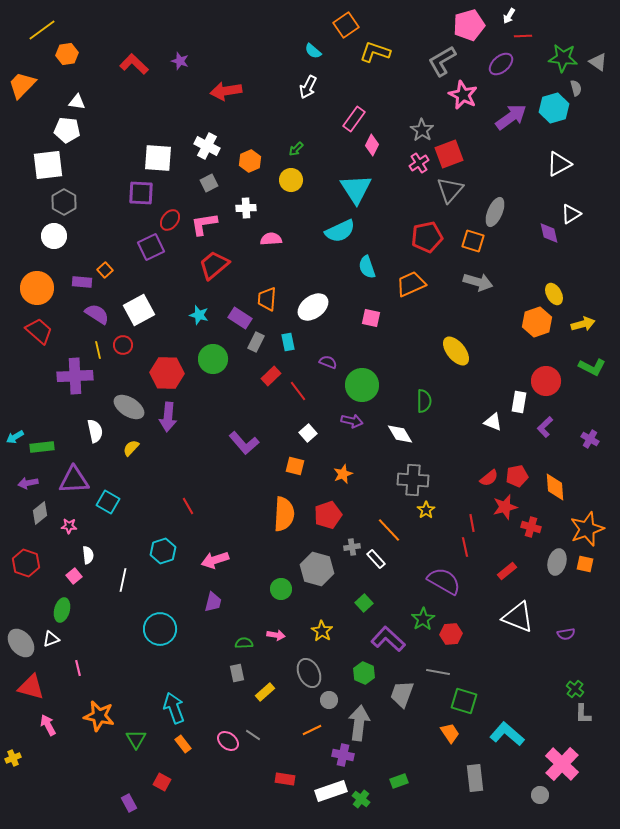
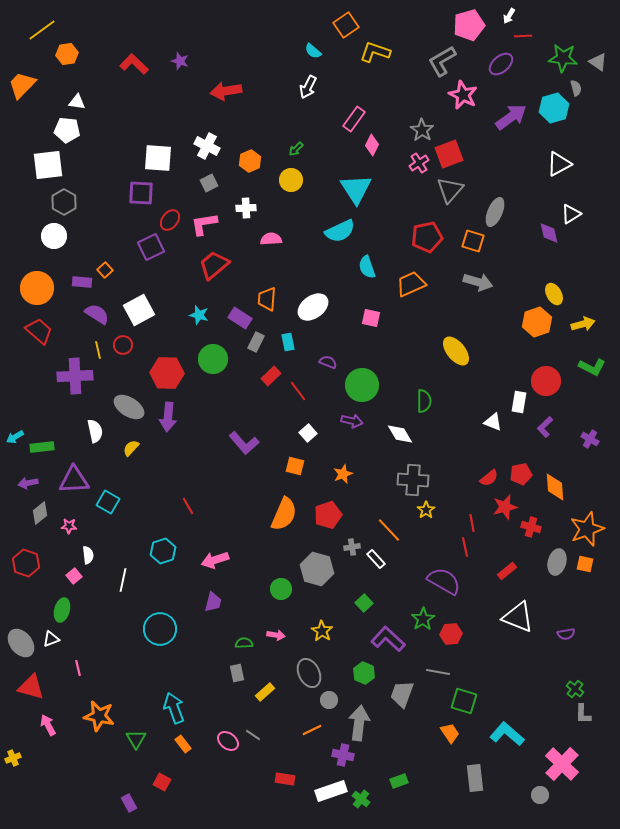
red pentagon at (517, 476): moved 4 px right, 2 px up
orange semicircle at (284, 514): rotated 20 degrees clockwise
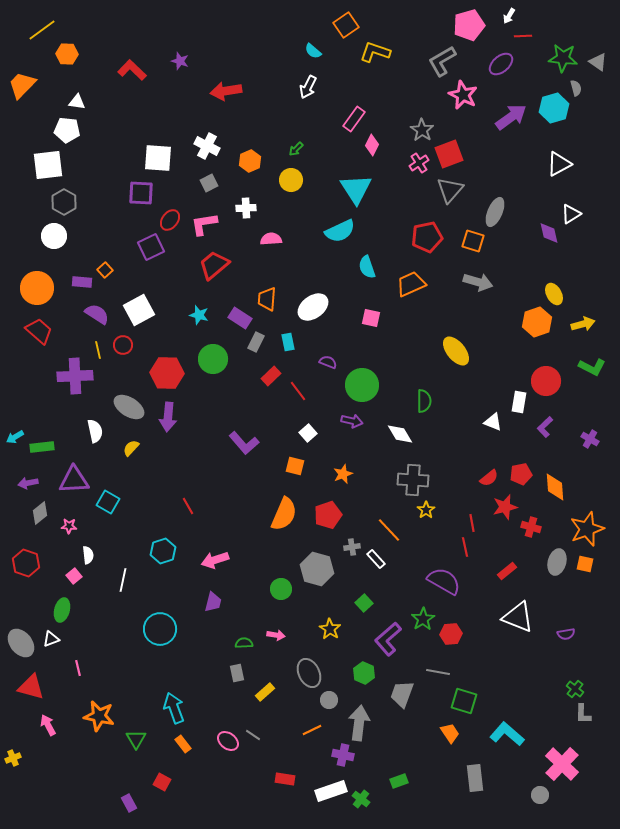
orange hexagon at (67, 54): rotated 10 degrees clockwise
red L-shape at (134, 64): moved 2 px left, 6 px down
yellow star at (322, 631): moved 8 px right, 2 px up
purple L-shape at (388, 639): rotated 84 degrees counterclockwise
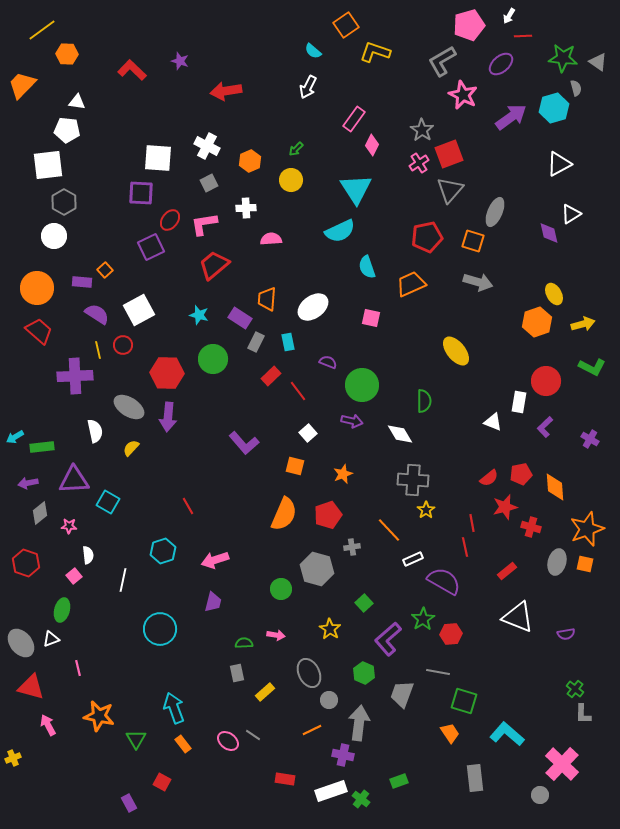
white rectangle at (376, 559): moved 37 px right; rotated 72 degrees counterclockwise
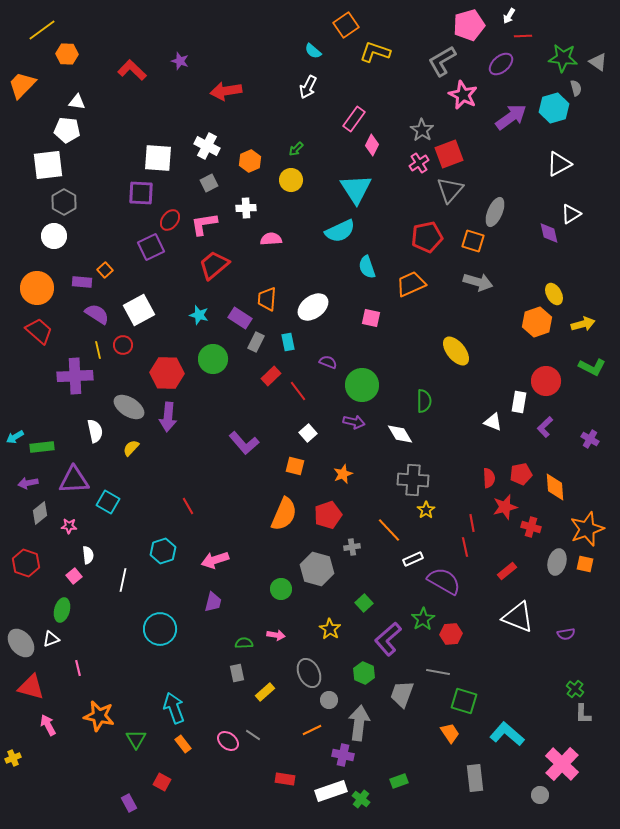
purple arrow at (352, 421): moved 2 px right, 1 px down
red semicircle at (489, 478): rotated 54 degrees counterclockwise
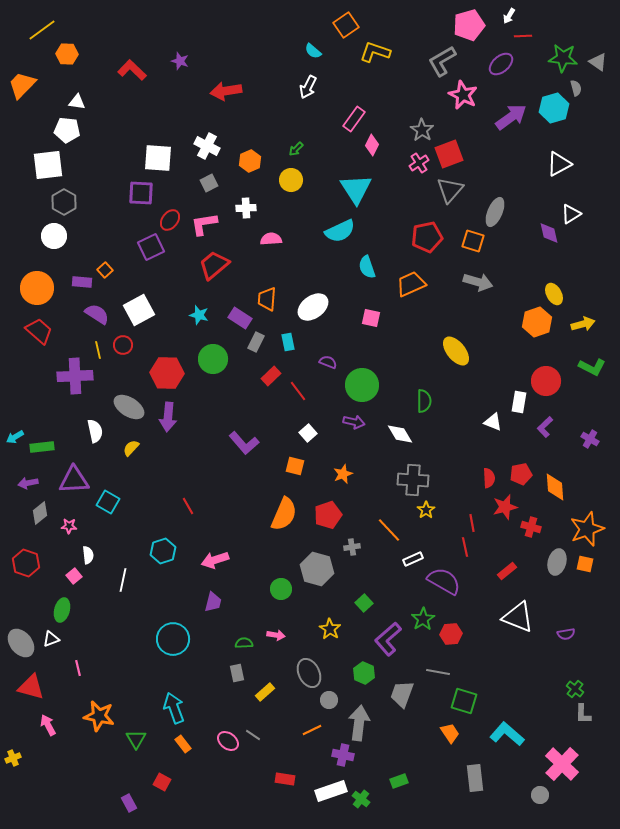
cyan circle at (160, 629): moved 13 px right, 10 px down
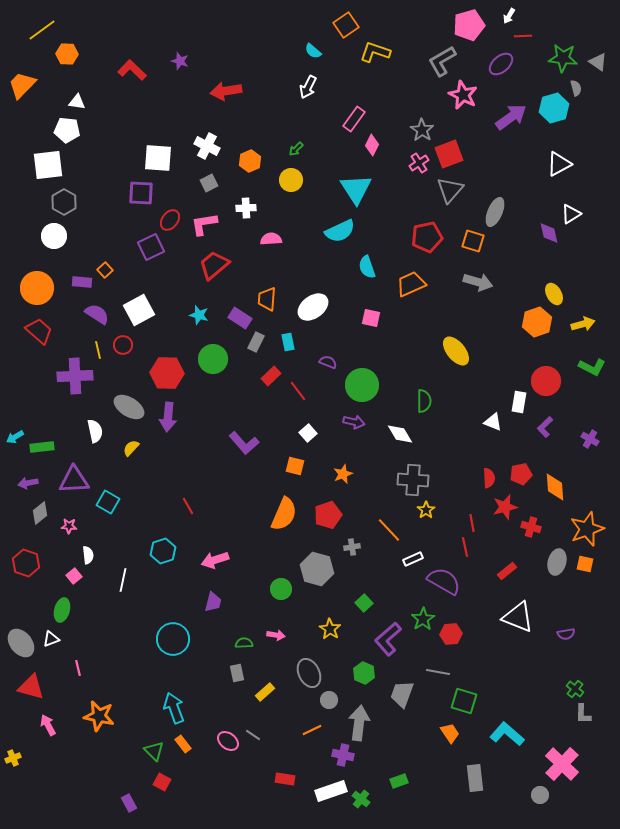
green triangle at (136, 739): moved 18 px right, 12 px down; rotated 15 degrees counterclockwise
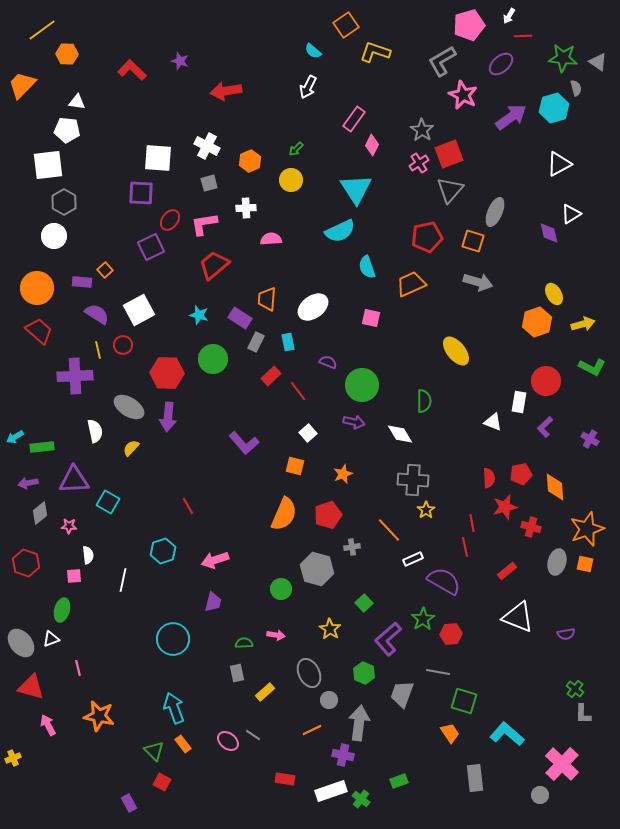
gray square at (209, 183): rotated 12 degrees clockwise
pink square at (74, 576): rotated 35 degrees clockwise
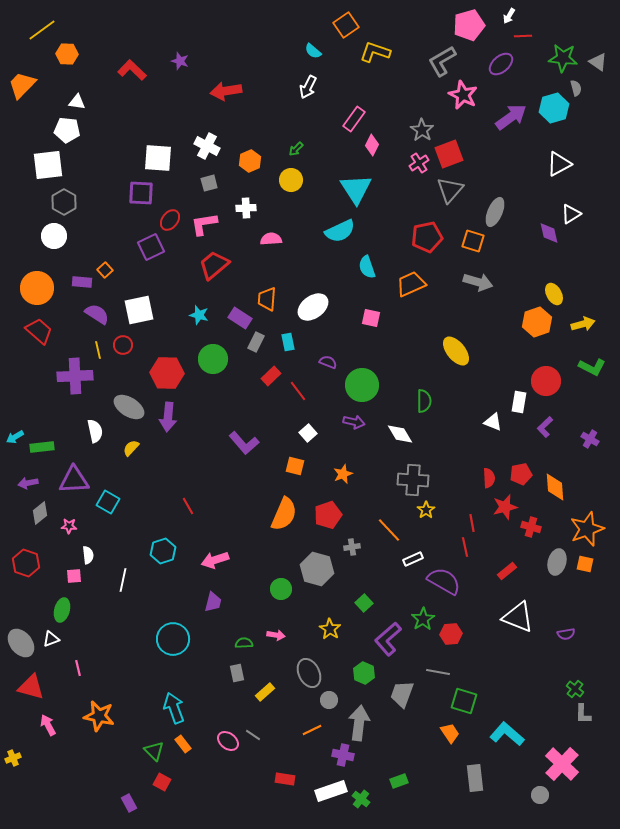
white square at (139, 310): rotated 16 degrees clockwise
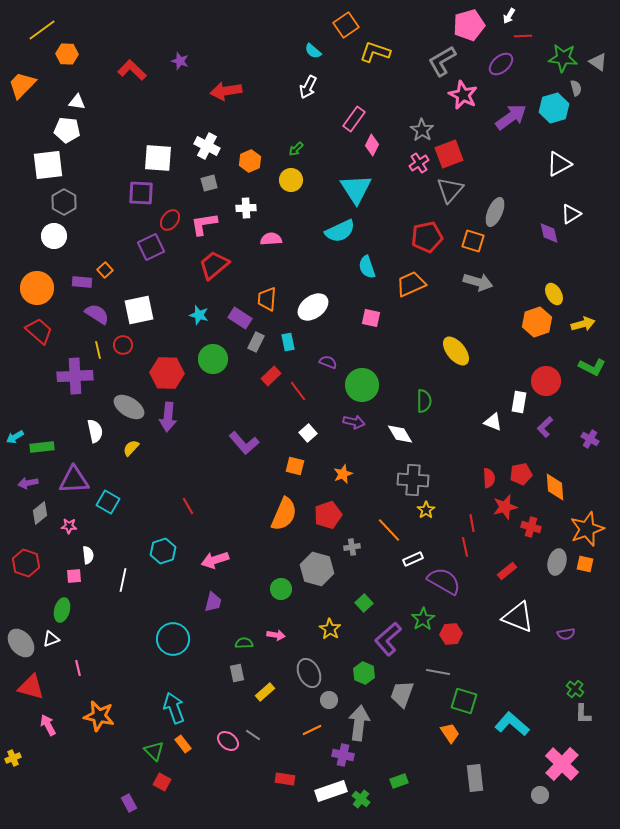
cyan L-shape at (507, 734): moved 5 px right, 10 px up
